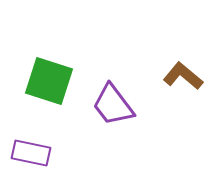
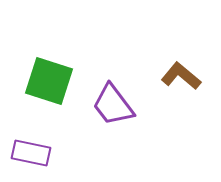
brown L-shape: moved 2 px left
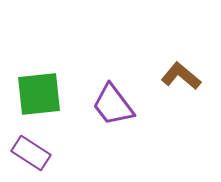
green square: moved 10 px left, 13 px down; rotated 24 degrees counterclockwise
purple rectangle: rotated 21 degrees clockwise
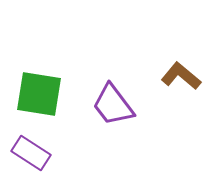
green square: rotated 15 degrees clockwise
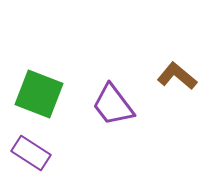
brown L-shape: moved 4 px left
green square: rotated 12 degrees clockwise
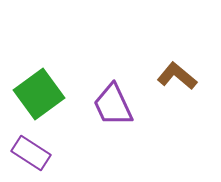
green square: rotated 33 degrees clockwise
purple trapezoid: rotated 12 degrees clockwise
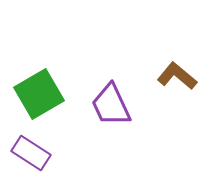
green square: rotated 6 degrees clockwise
purple trapezoid: moved 2 px left
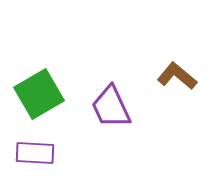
purple trapezoid: moved 2 px down
purple rectangle: moved 4 px right; rotated 30 degrees counterclockwise
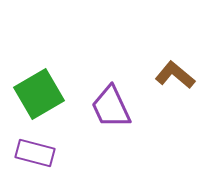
brown L-shape: moved 2 px left, 1 px up
purple rectangle: rotated 12 degrees clockwise
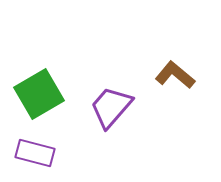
purple trapezoid: rotated 66 degrees clockwise
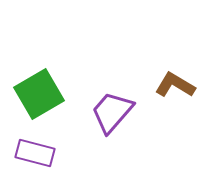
brown L-shape: moved 10 px down; rotated 9 degrees counterclockwise
purple trapezoid: moved 1 px right, 5 px down
